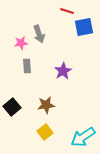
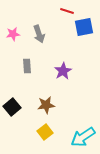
pink star: moved 8 px left, 9 px up
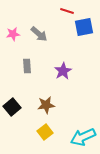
gray arrow: rotated 30 degrees counterclockwise
cyan arrow: rotated 10 degrees clockwise
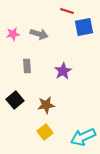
gray arrow: rotated 24 degrees counterclockwise
black square: moved 3 px right, 7 px up
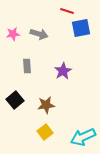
blue square: moved 3 px left, 1 px down
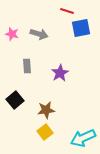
pink star: moved 1 px left; rotated 24 degrees clockwise
purple star: moved 3 px left, 2 px down
brown star: moved 5 px down
cyan arrow: moved 1 px down
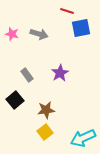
gray rectangle: moved 9 px down; rotated 32 degrees counterclockwise
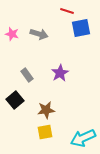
yellow square: rotated 28 degrees clockwise
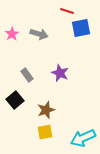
pink star: rotated 24 degrees clockwise
purple star: rotated 18 degrees counterclockwise
brown star: rotated 12 degrees counterclockwise
